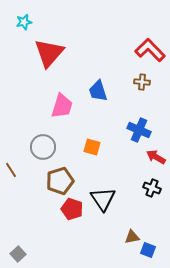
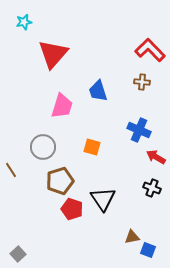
red triangle: moved 4 px right, 1 px down
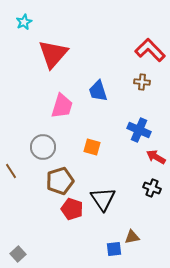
cyan star: rotated 14 degrees counterclockwise
brown line: moved 1 px down
blue square: moved 34 px left, 1 px up; rotated 28 degrees counterclockwise
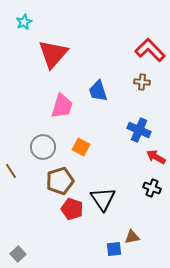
orange square: moved 11 px left; rotated 12 degrees clockwise
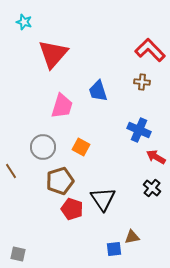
cyan star: rotated 28 degrees counterclockwise
black cross: rotated 18 degrees clockwise
gray square: rotated 35 degrees counterclockwise
